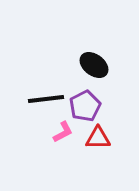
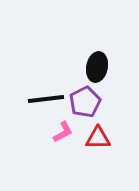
black ellipse: moved 3 px right, 2 px down; rotated 64 degrees clockwise
purple pentagon: moved 4 px up
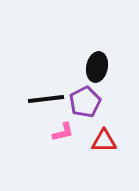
pink L-shape: rotated 15 degrees clockwise
red triangle: moved 6 px right, 3 px down
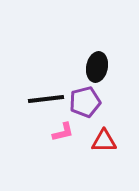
purple pentagon: rotated 12 degrees clockwise
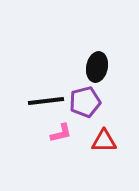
black line: moved 2 px down
pink L-shape: moved 2 px left, 1 px down
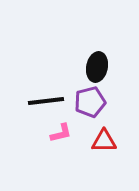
purple pentagon: moved 5 px right
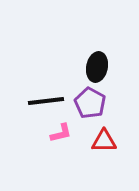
purple pentagon: moved 1 px down; rotated 28 degrees counterclockwise
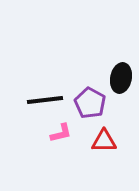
black ellipse: moved 24 px right, 11 px down
black line: moved 1 px left, 1 px up
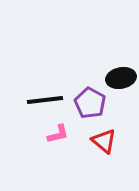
black ellipse: rotated 68 degrees clockwise
pink L-shape: moved 3 px left, 1 px down
red triangle: rotated 40 degrees clockwise
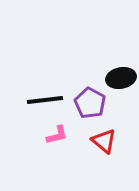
pink L-shape: moved 1 px left, 1 px down
